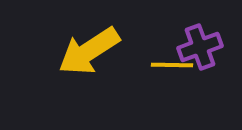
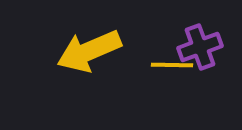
yellow arrow: rotated 10 degrees clockwise
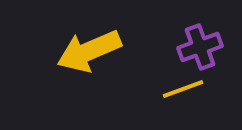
yellow line: moved 11 px right, 24 px down; rotated 21 degrees counterclockwise
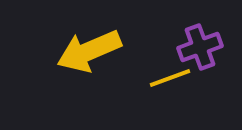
yellow line: moved 13 px left, 11 px up
